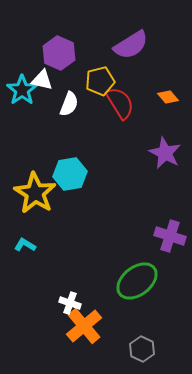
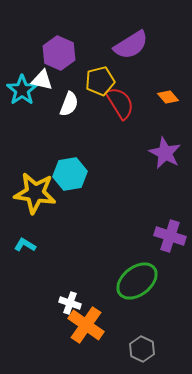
yellow star: rotated 24 degrees counterclockwise
orange cross: moved 2 px right, 1 px up; rotated 15 degrees counterclockwise
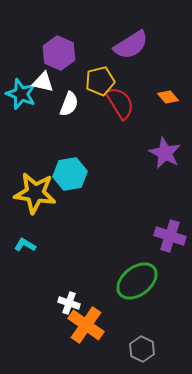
white triangle: moved 1 px right, 2 px down
cyan star: moved 1 px left, 4 px down; rotated 16 degrees counterclockwise
white cross: moved 1 px left
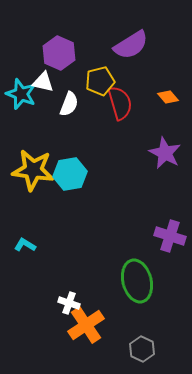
red semicircle: rotated 16 degrees clockwise
yellow star: moved 2 px left, 23 px up
green ellipse: rotated 66 degrees counterclockwise
orange cross: rotated 21 degrees clockwise
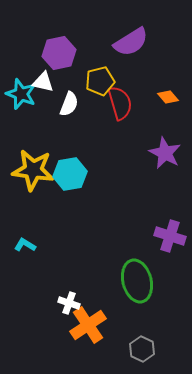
purple semicircle: moved 3 px up
purple hexagon: rotated 24 degrees clockwise
orange cross: moved 2 px right
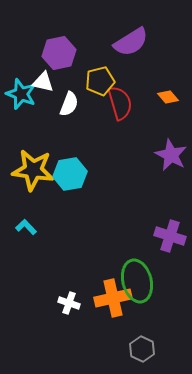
purple star: moved 6 px right, 2 px down
cyan L-shape: moved 1 px right, 18 px up; rotated 15 degrees clockwise
orange cross: moved 25 px right, 27 px up; rotated 21 degrees clockwise
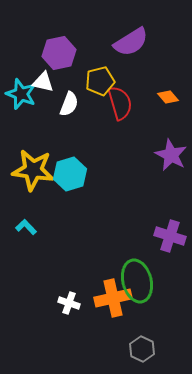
cyan hexagon: rotated 8 degrees counterclockwise
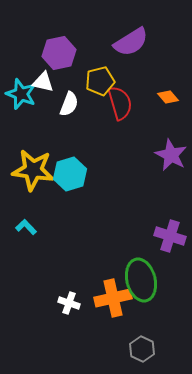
green ellipse: moved 4 px right, 1 px up
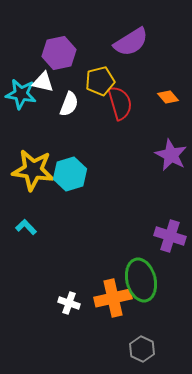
cyan star: rotated 12 degrees counterclockwise
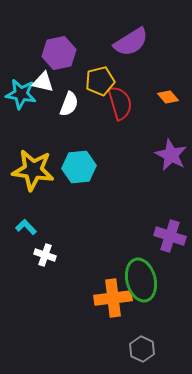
cyan hexagon: moved 9 px right, 7 px up; rotated 12 degrees clockwise
orange cross: rotated 6 degrees clockwise
white cross: moved 24 px left, 48 px up
